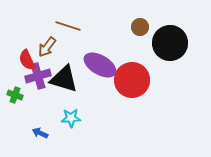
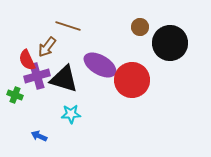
purple cross: moved 1 px left
cyan star: moved 4 px up
blue arrow: moved 1 px left, 3 px down
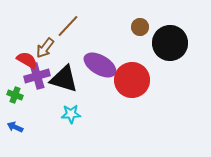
brown line: rotated 65 degrees counterclockwise
brown arrow: moved 2 px left, 1 px down
red semicircle: rotated 145 degrees clockwise
blue arrow: moved 24 px left, 9 px up
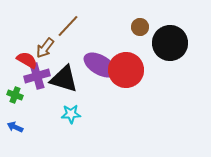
red circle: moved 6 px left, 10 px up
